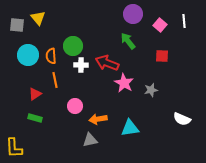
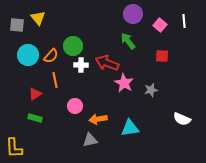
orange semicircle: rotated 133 degrees counterclockwise
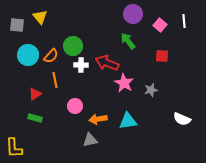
yellow triangle: moved 2 px right, 1 px up
cyan triangle: moved 2 px left, 7 px up
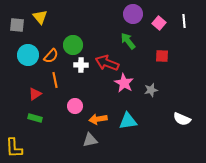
pink square: moved 1 px left, 2 px up
green circle: moved 1 px up
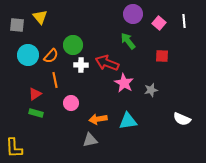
pink circle: moved 4 px left, 3 px up
green rectangle: moved 1 px right, 5 px up
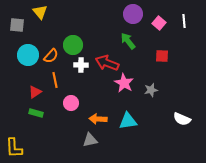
yellow triangle: moved 5 px up
red triangle: moved 2 px up
orange arrow: rotated 12 degrees clockwise
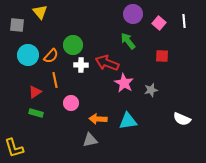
yellow L-shape: rotated 15 degrees counterclockwise
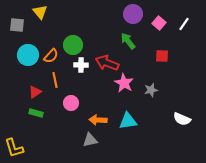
white line: moved 3 px down; rotated 40 degrees clockwise
orange arrow: moved 1 px down
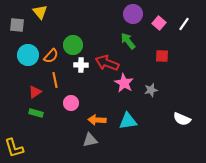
orange arrow: moved 1 px left
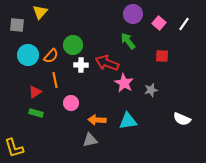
yellow triangle: rotated 21 degrees clockwise
